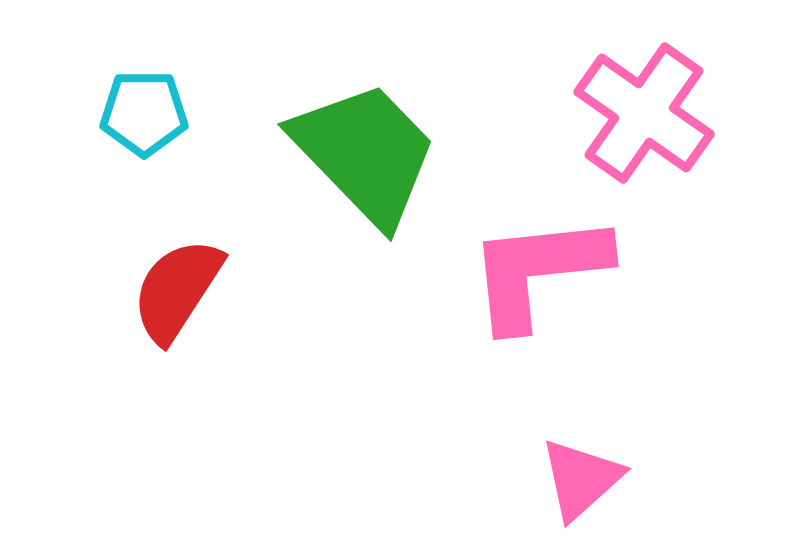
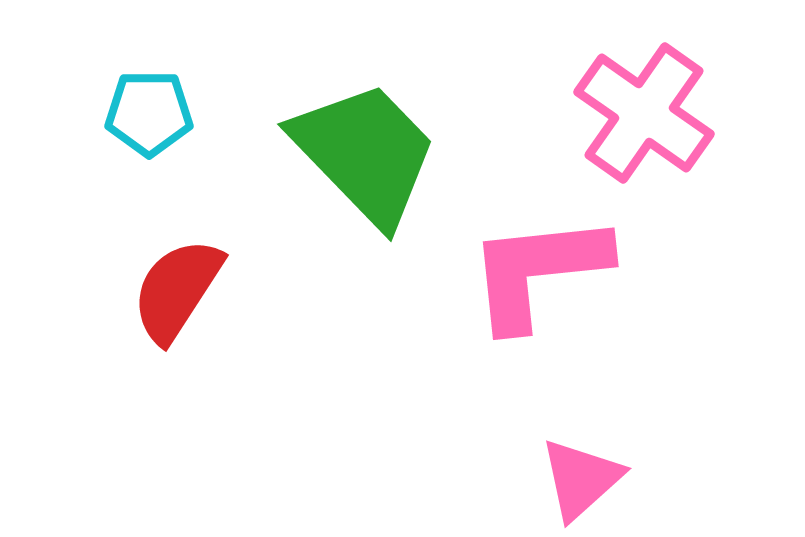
cyan pentagon: moved 5 px right
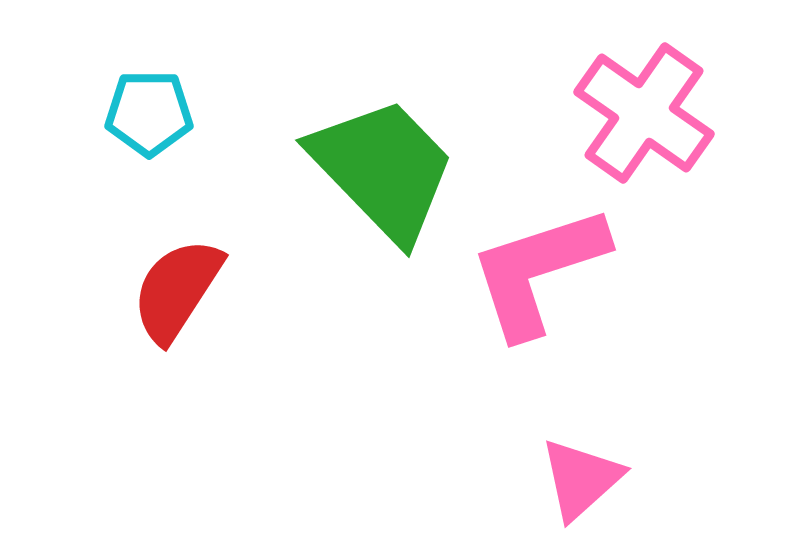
green trapezoid: moved 18 px right, 16 px down
pink L-shape: rotated 12 degrees counterclockwise
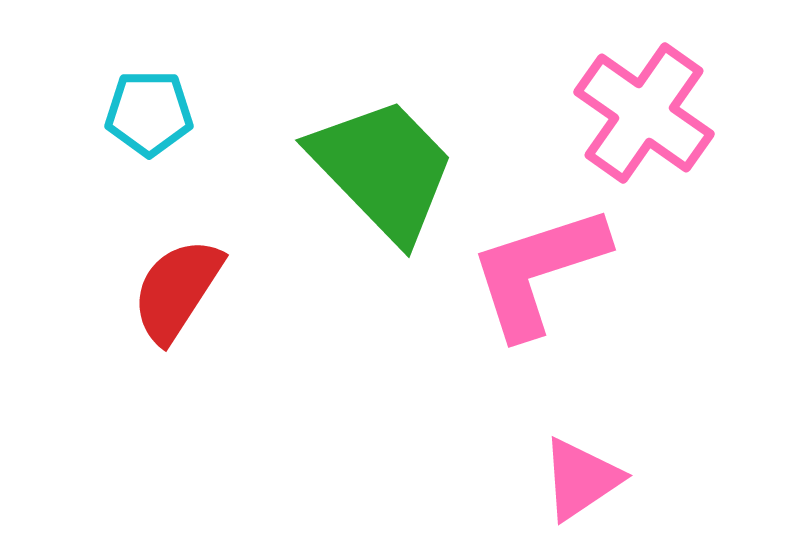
pink triangle: rotated 8 degrees clockwise
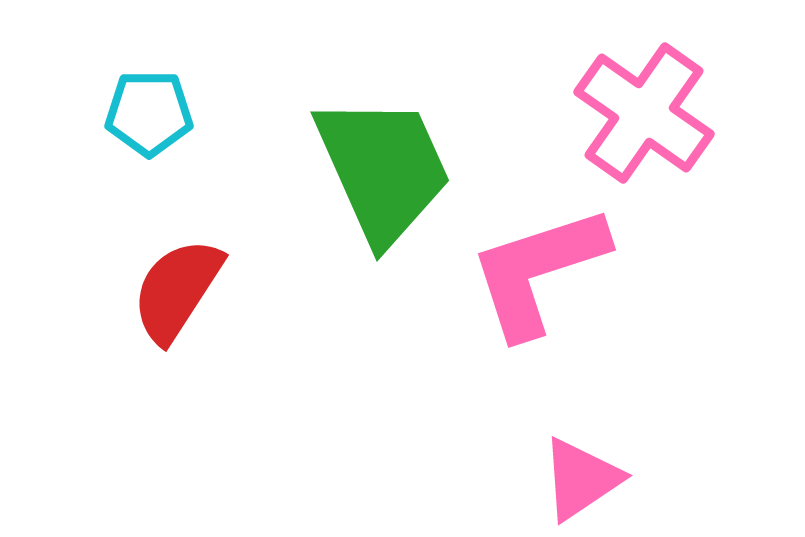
green trapezoid: rotated 20 degrees clockwise
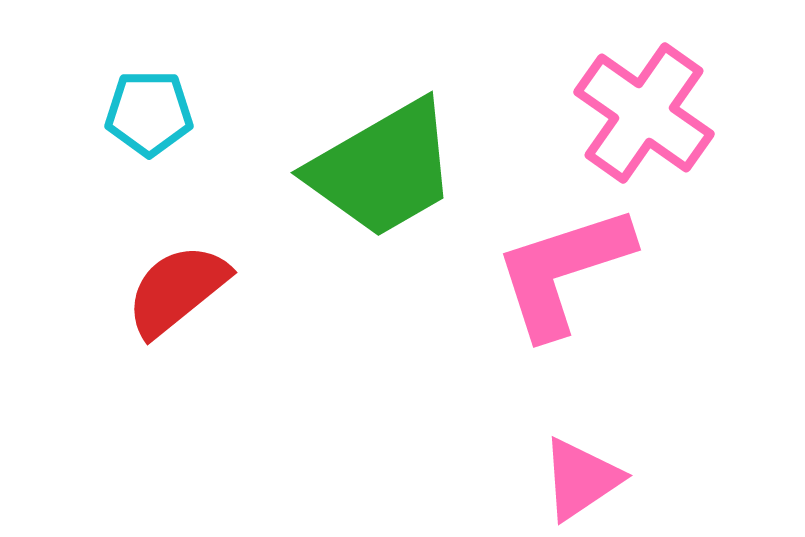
green trapezoid: rotated 84 degrees clockwise
pink L-shape: moved 25 px right
red semicircle: rotated 18 degrees clockwise
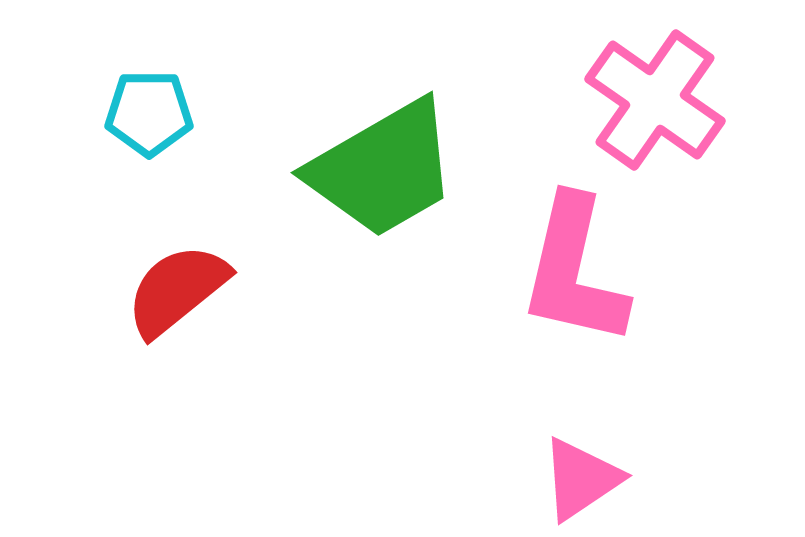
pink cross: moved 11 px right, 13 px up
pink L-shape: moved 11 px right; rotated 59 degrees counterclockwise
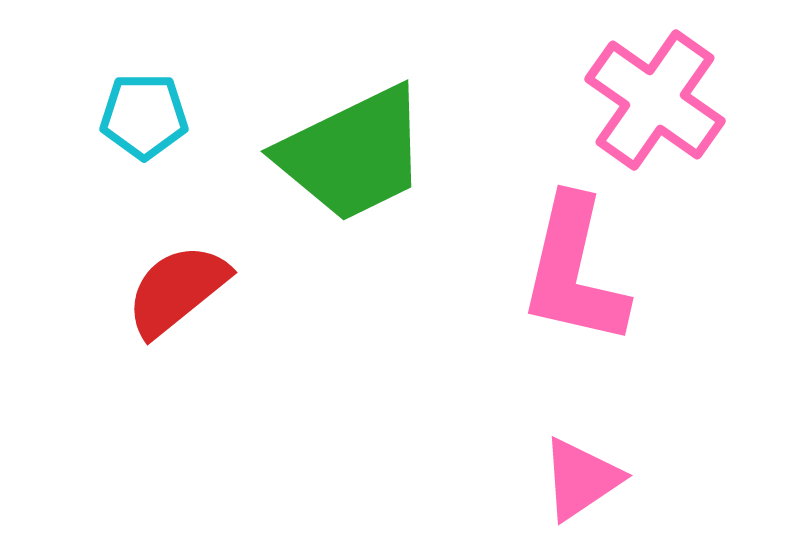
cyan pentagon: moved 5 px left, 3 px down
green trapezoid: moved 30 px left, 15 px up; rotated 4 degrees clockwise
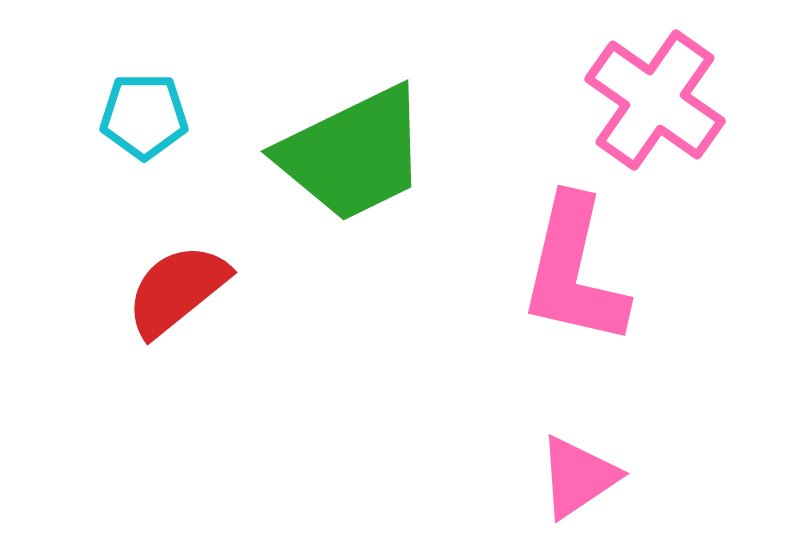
pink triangle: moved 3 px left, 2 px up
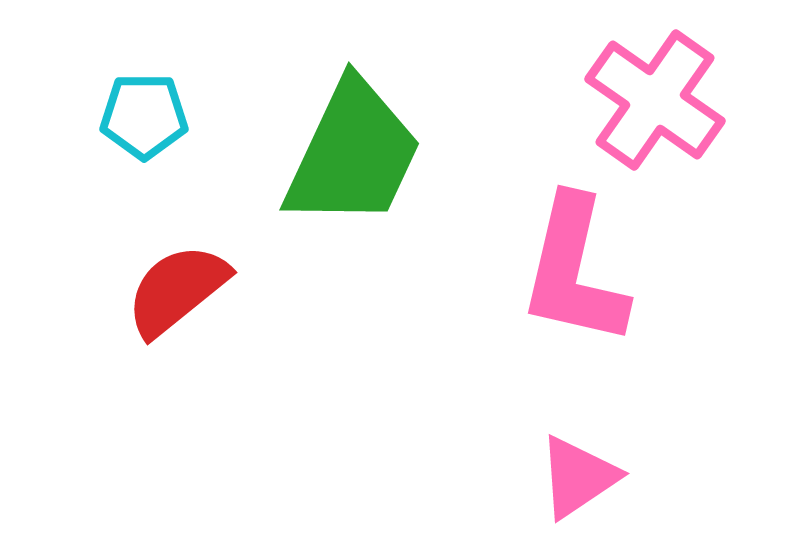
green trapezoid: rotated 39 degrees counterclockwise
